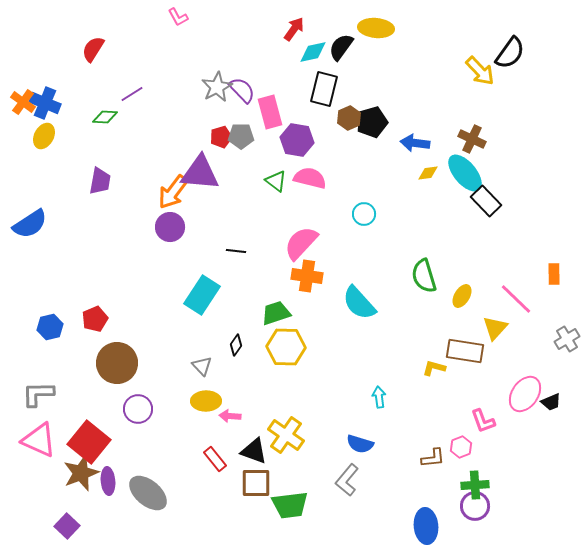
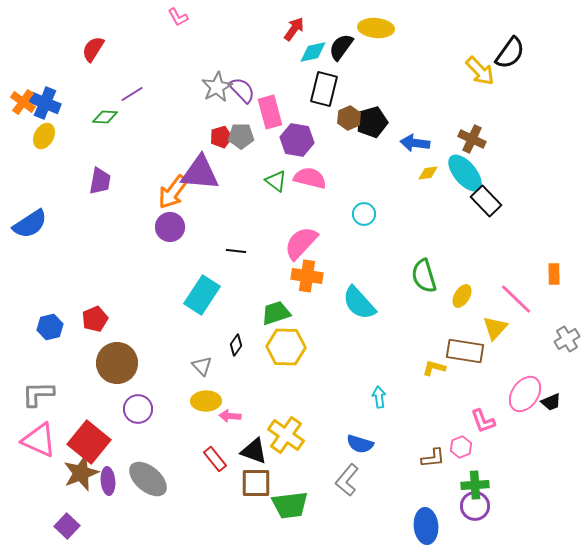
gray ellipse at (148, 493): moved 14 px up
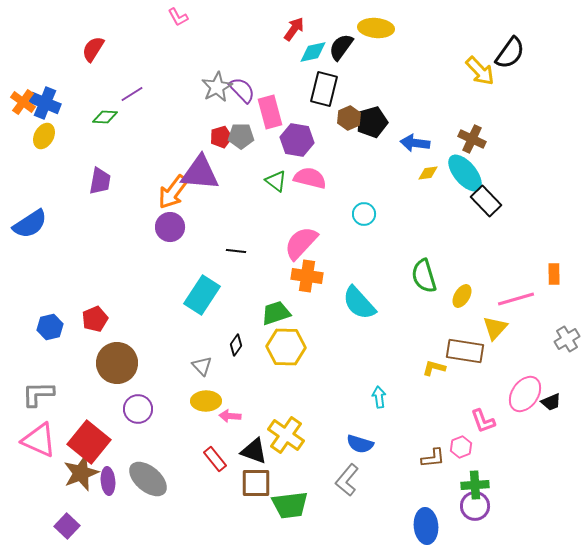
pink line at (516, 299): rotated 60 degrees counterclockwise
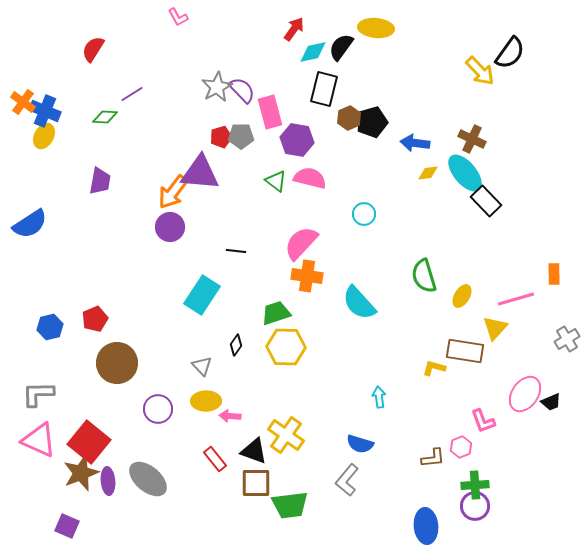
blue cross at (45, 103): moved 8 px down
purple circle at (138, 409): moved 20 px right
purple square at (67, 526): rotated 20 degrees counterclockwise
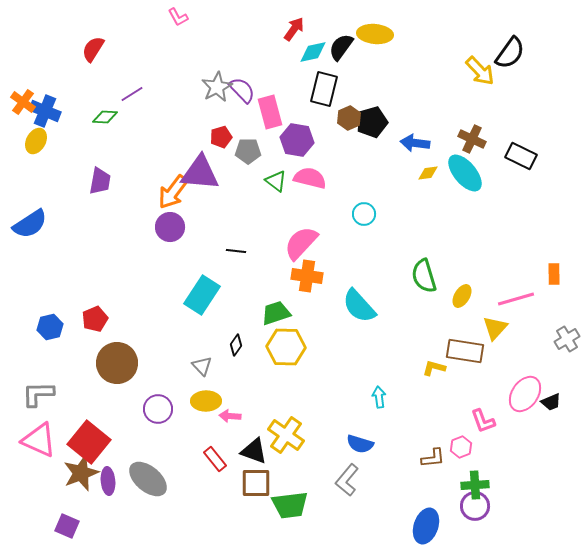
yellow ellipse at (376, 28): moved 1 px left, 6 px down
yellow ellipse at (44, 136): moved 8 px left, 5 px down
gray pentagon at (241, 136): moved 7 px right, 15 px down
black rectangle at (486, 201): moved 35 px right, 45 px up; rotated 20 degrees counterclockwise
cyan semicircle at (359, 303): moved 3 px down
blue ellipse at (426, 526): rotated 24 degrees clockwise
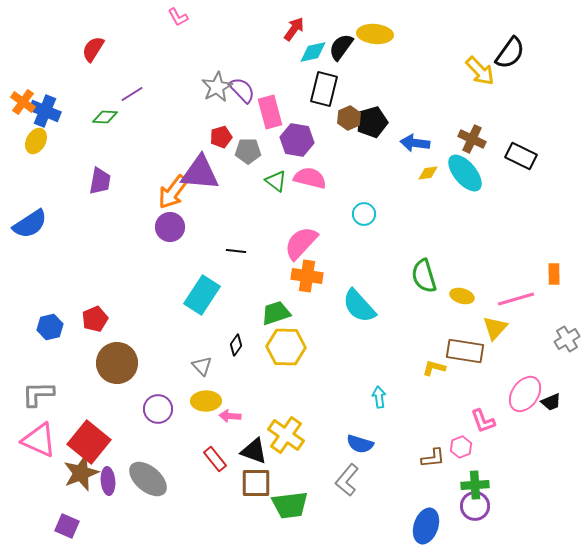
yellow ellipse at (462, 296): rotated 75 degrees clockwise
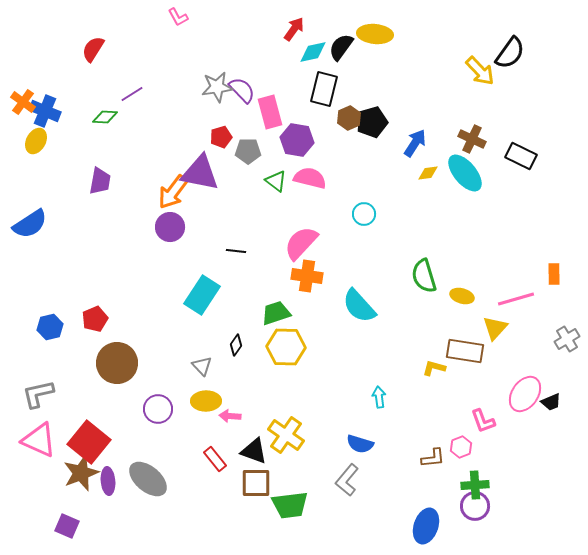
gray star at (217, 87): rotated 20 degrees clockwise
blue arrow at (415, 143): rotated 116 degrees clockwise
purple triangle at (200, 173): rotated 6 degrees clockwise
gray L-shape at (38, 394): rotated 12 degrees counterclockwise
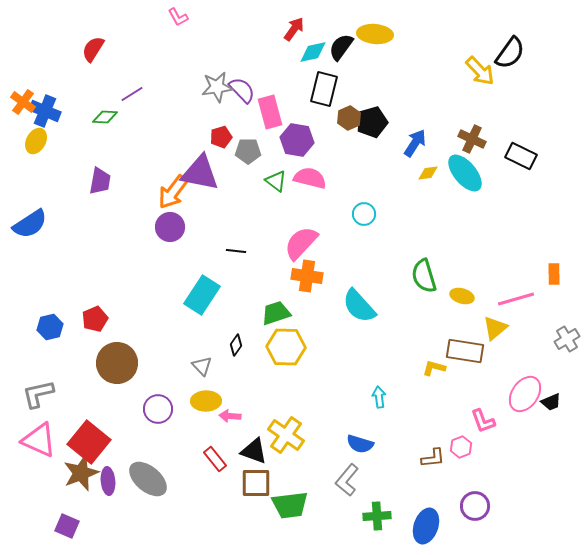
yellow triangle at (495, 328): rotated 8 degrees clockwise
green cross at (475, 485): moved 98 px left, 31 px down
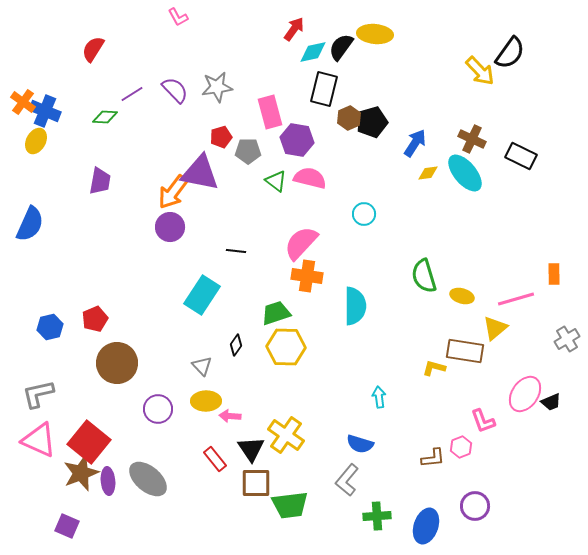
purple semicircle at (242, 90): moved 67 px left
blue semicircle at (30, 224): rotated 33 degrees counterclockwise
cyan semicircle at (359, 306): moved 4 px left; rotated 138 degrees counterclockwise
black triangle at (254, 451): moved 3 px left, 2 px up; rotated 36 degrees clockwise
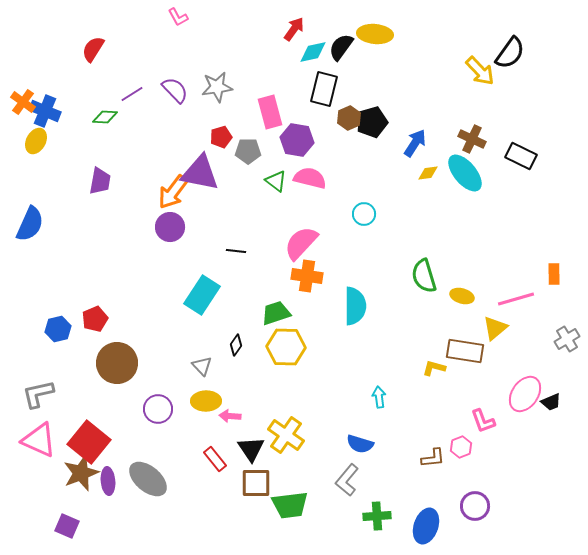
blue hexagon at (50, 327): moved 8 px right, 2 px down
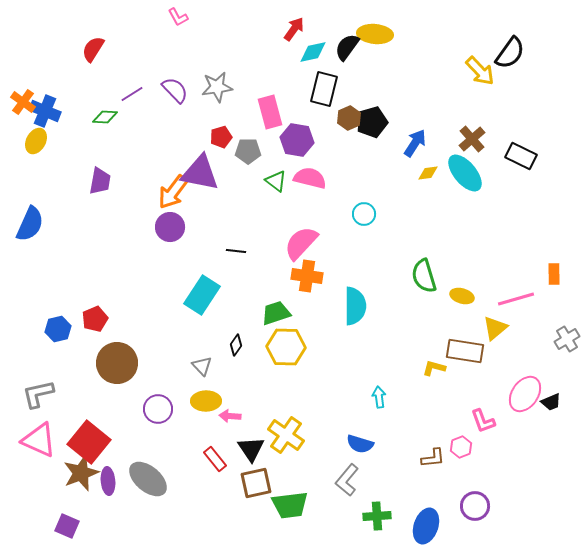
black semicircle at (341, 47): moved 6 px right
brown cross at (472, 139): rotated 24 degrees clockwise
brown square at (256, 483): rotated 12 degrees counterclockwise
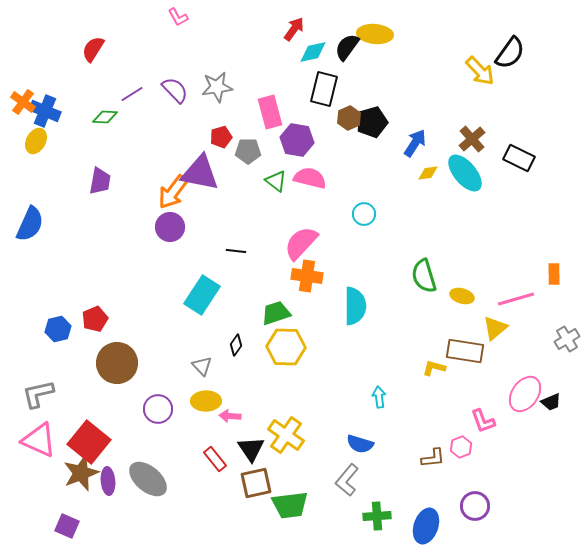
black rectangle at (521, 156): moved 2 px left, 2 px down
